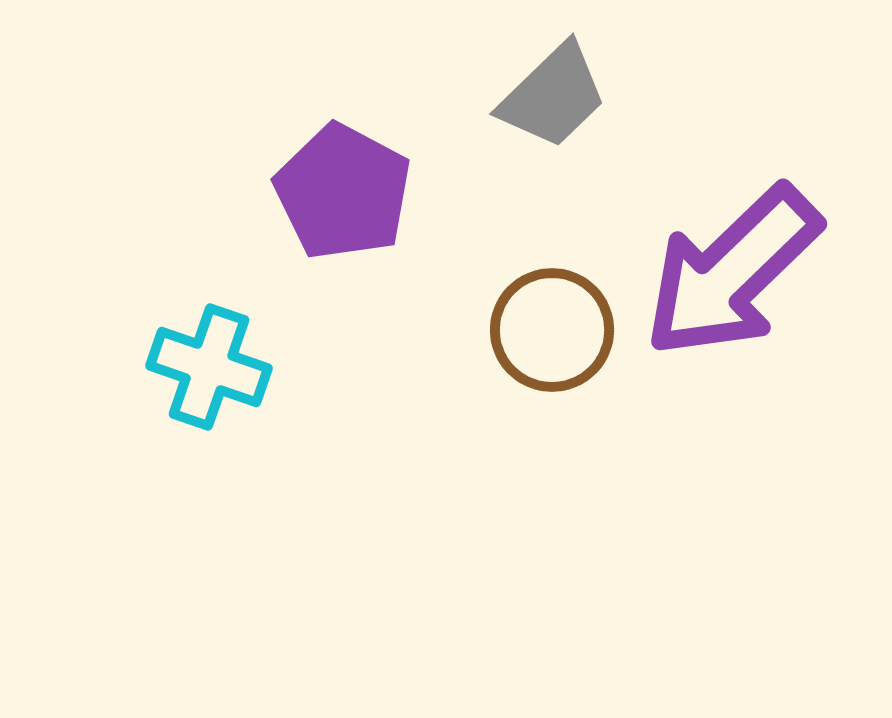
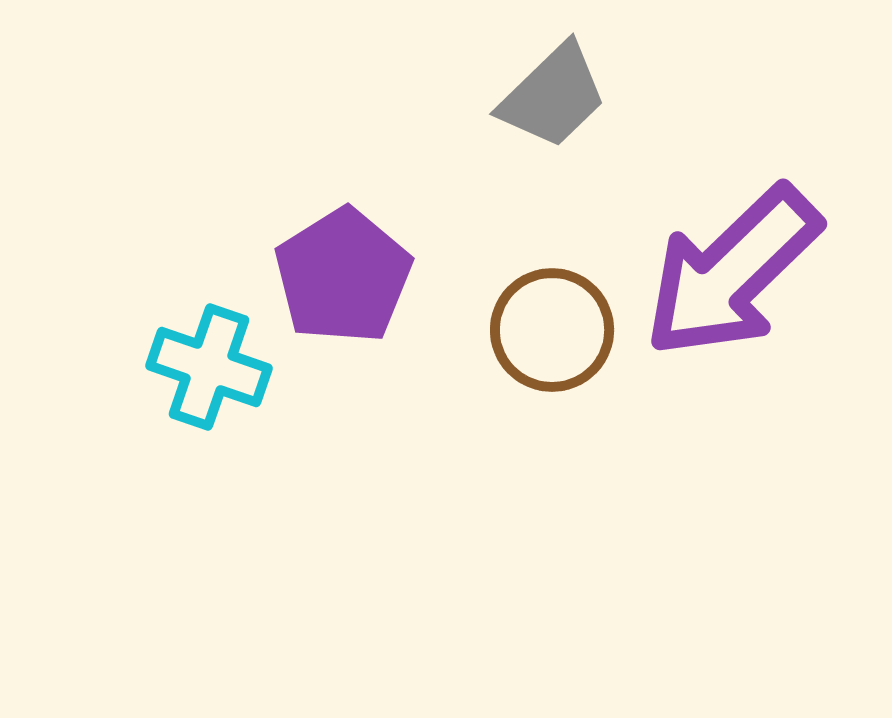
purple pentagon: moved 84 px down; rotated 12 degrees clockwise
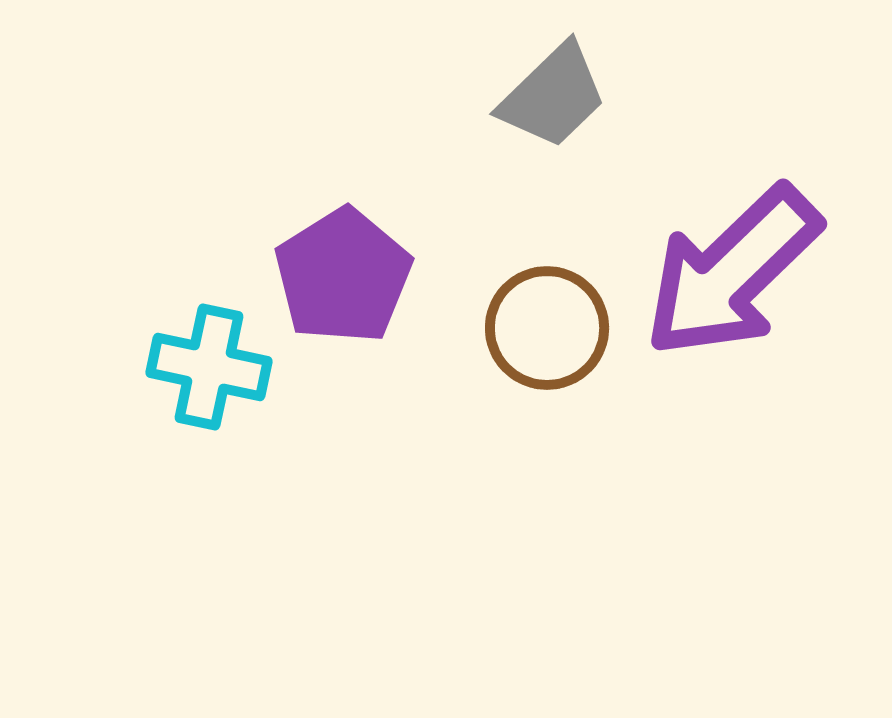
brown circle: moved 5 px left, 2 px up
cyan cross: rotated 7 degrees counterclockwise
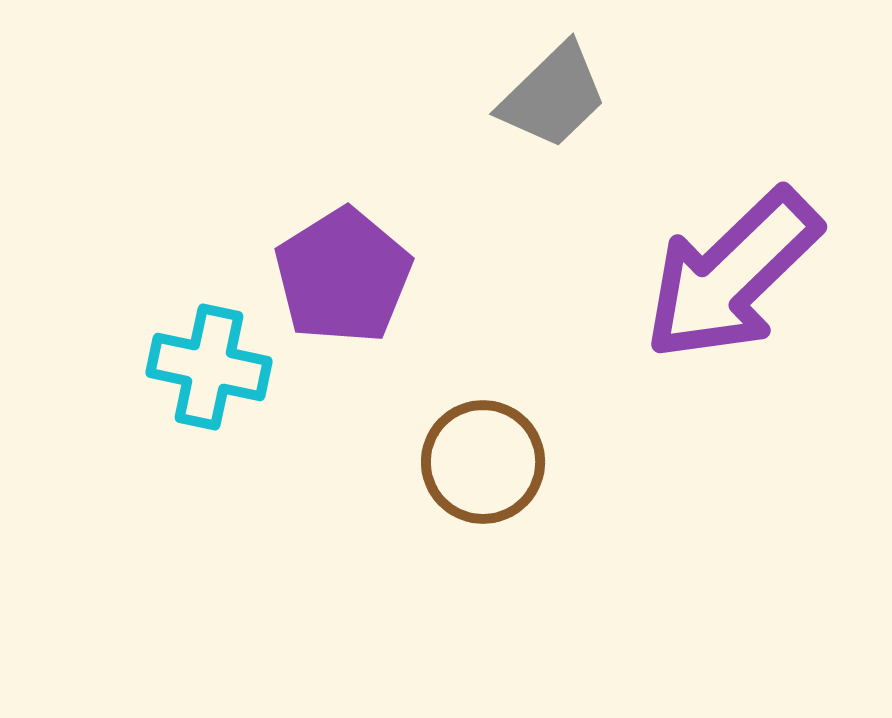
purple arrow: moved 3 px down
brown circle: moved 64 px left, 134 px down
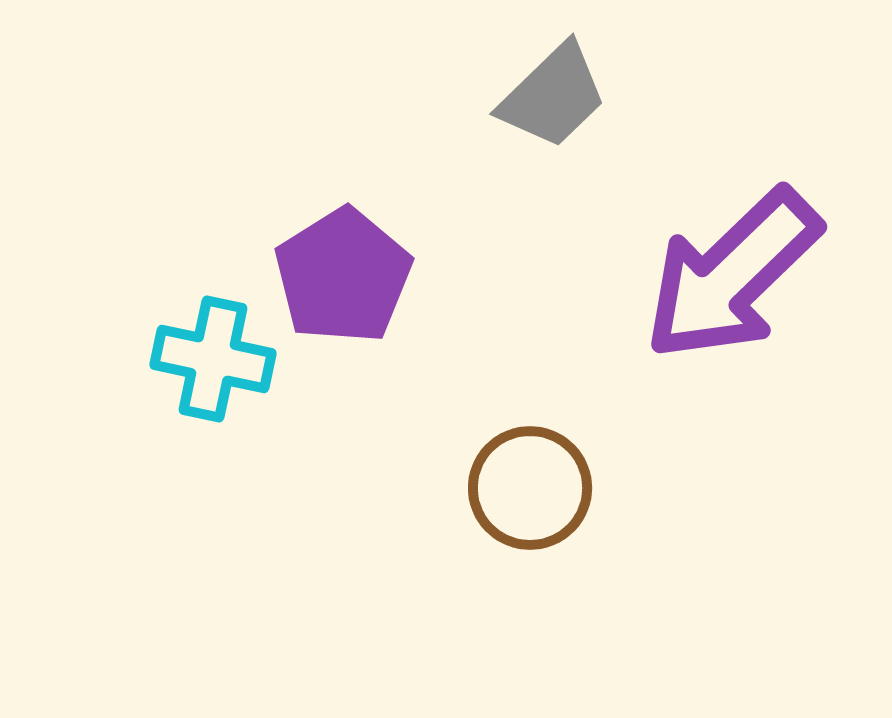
cyan cross: moved 4 px right, 8 px up
brown circle: moved 47 px right, 26 px down
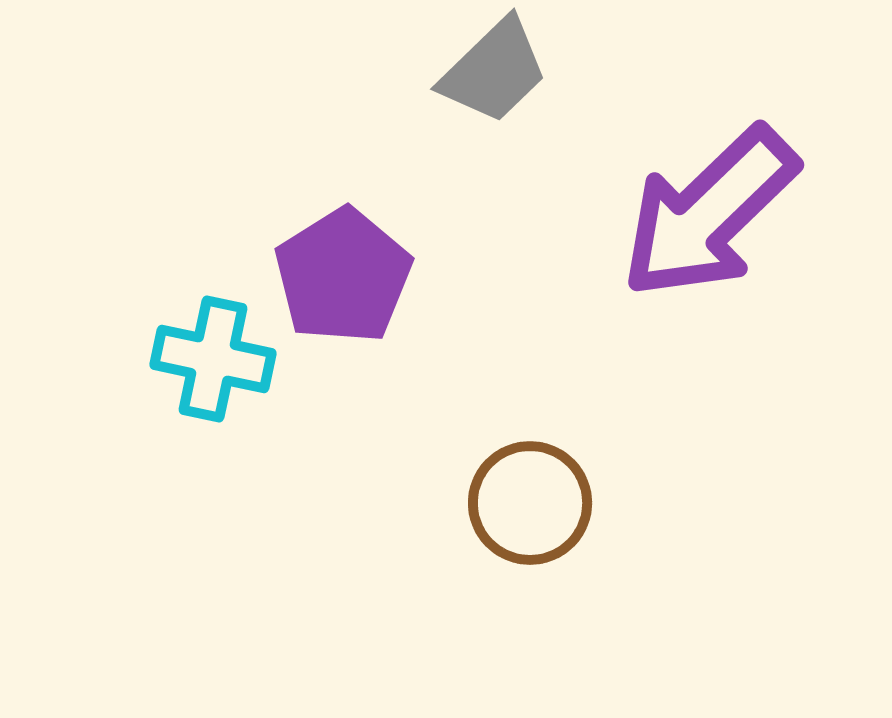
gray trapezoid: moved 59 px left, 25 px up
purple arrow: moved 23 px left, 62 px up
brown circle: moved 15 px down
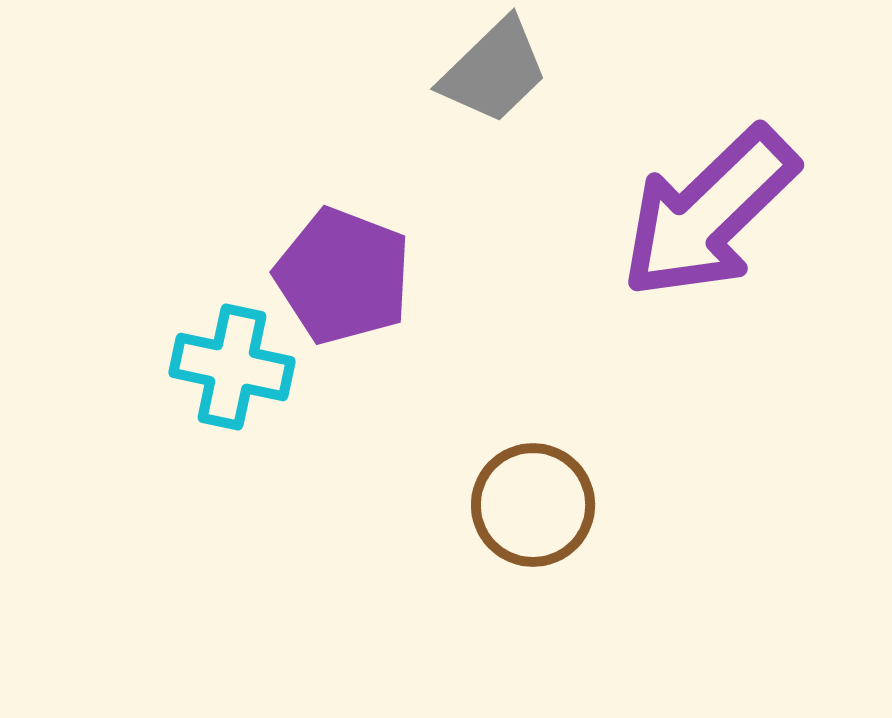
purple pentagon: rotated 19 degrees counterclockwise
cyan cross: moved 19 px right, 8 px down
brown circle: moved 3 px right, 2 px down
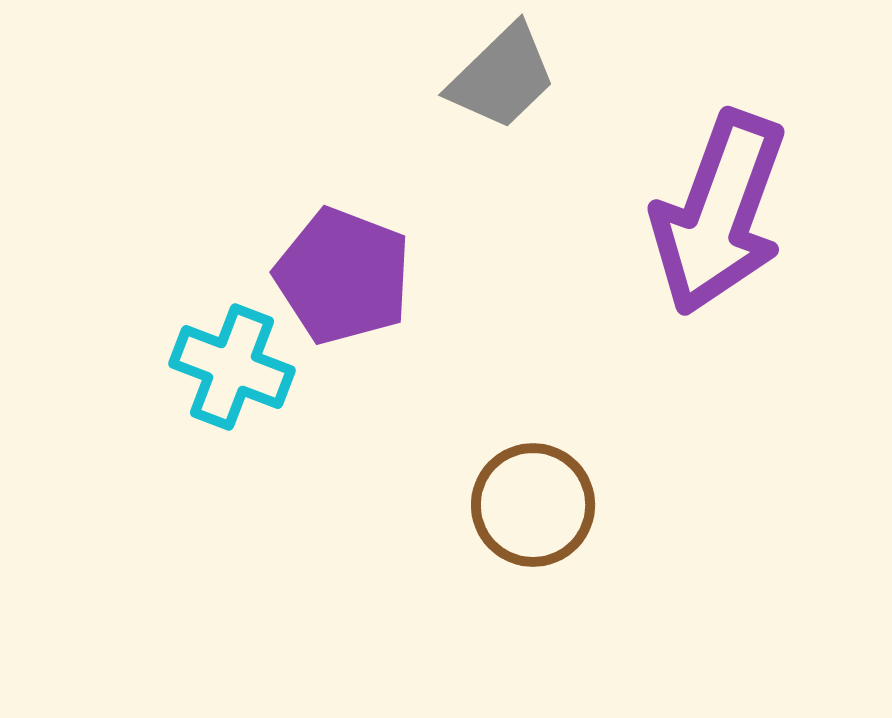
gray trapezoid: moved 8 px right, 6 px down
purple arrow: moved 10 px right; rotated 26 degrees counterclockwise
cyan cross: rotated 9 degrees clockwise
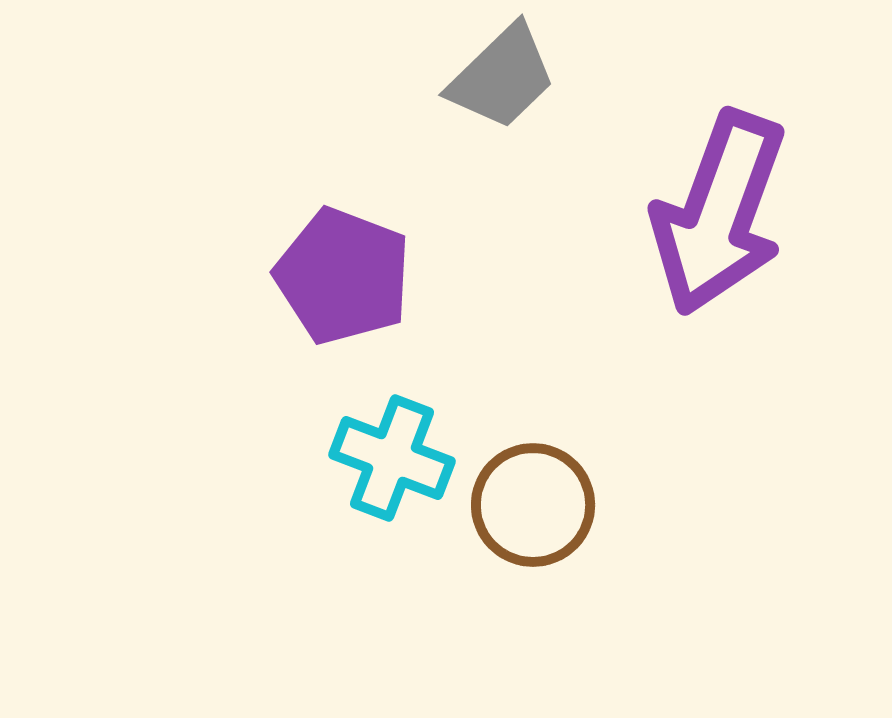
cyan cross: moved 160 px right, 91 px down
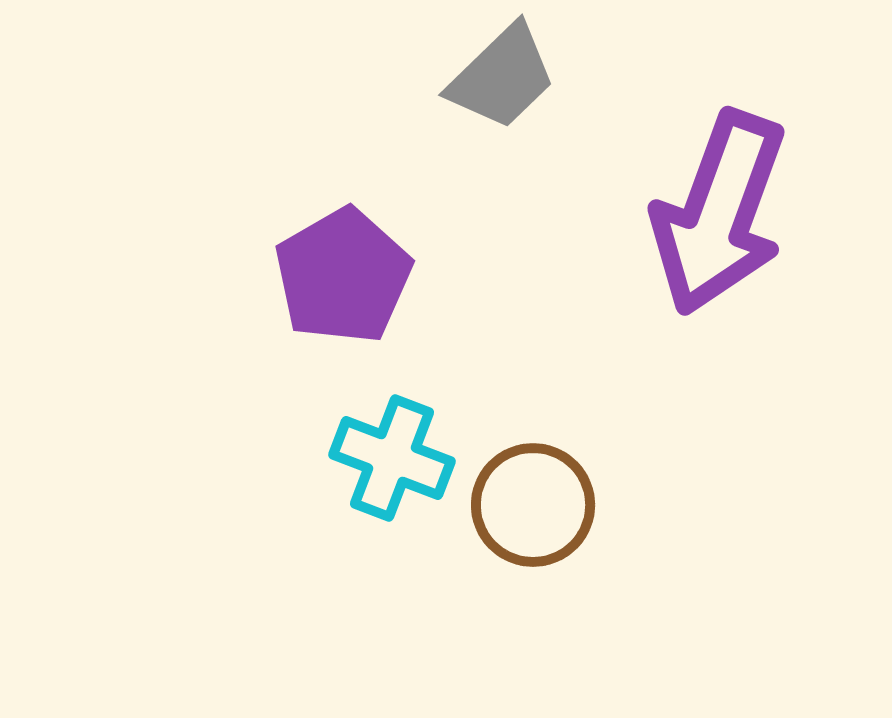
purple pentagon: rotated 21 degrees clockwise
